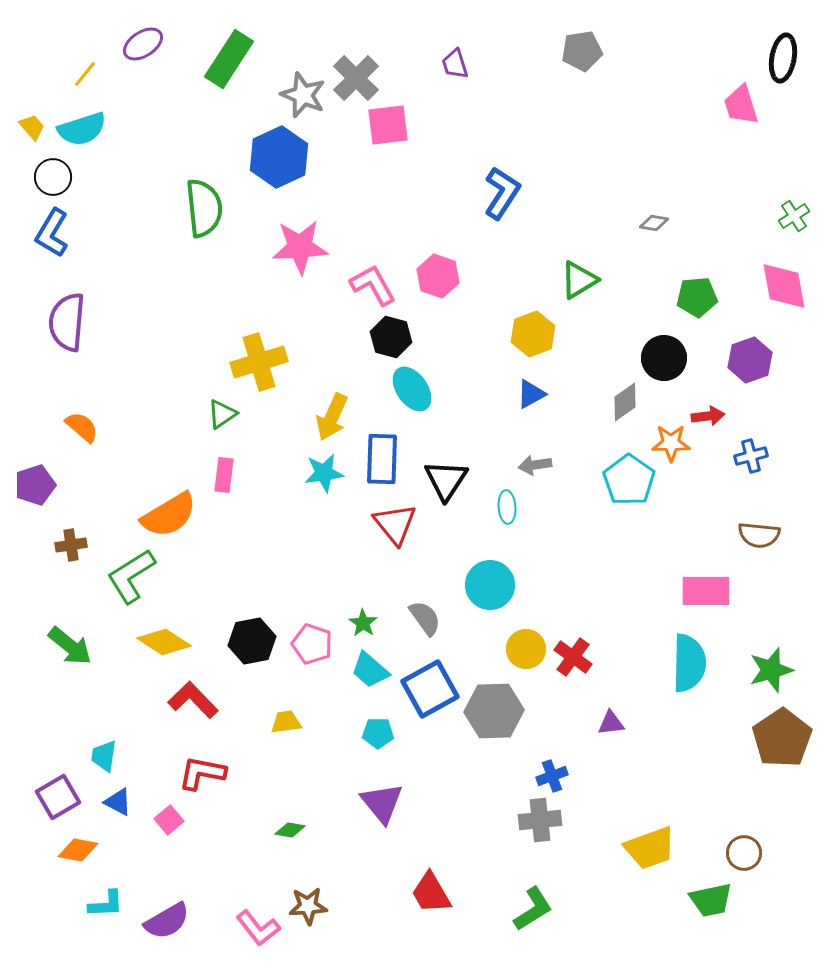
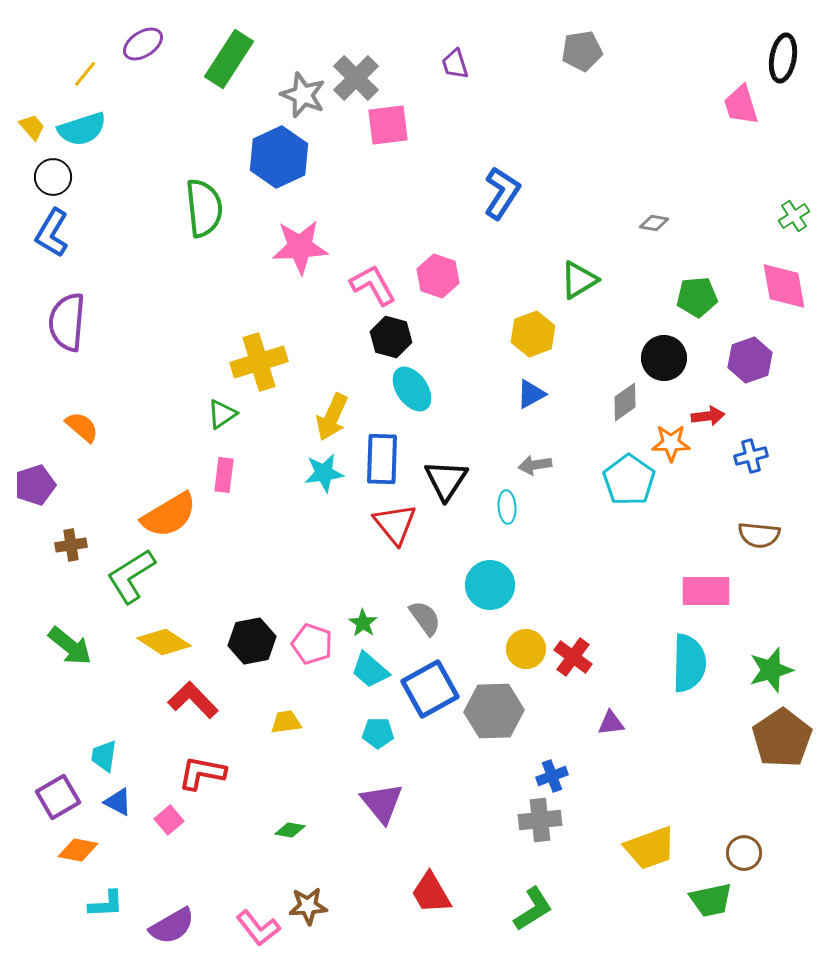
purple semicircle at (167, 921): moved 5 px right, 5 px down
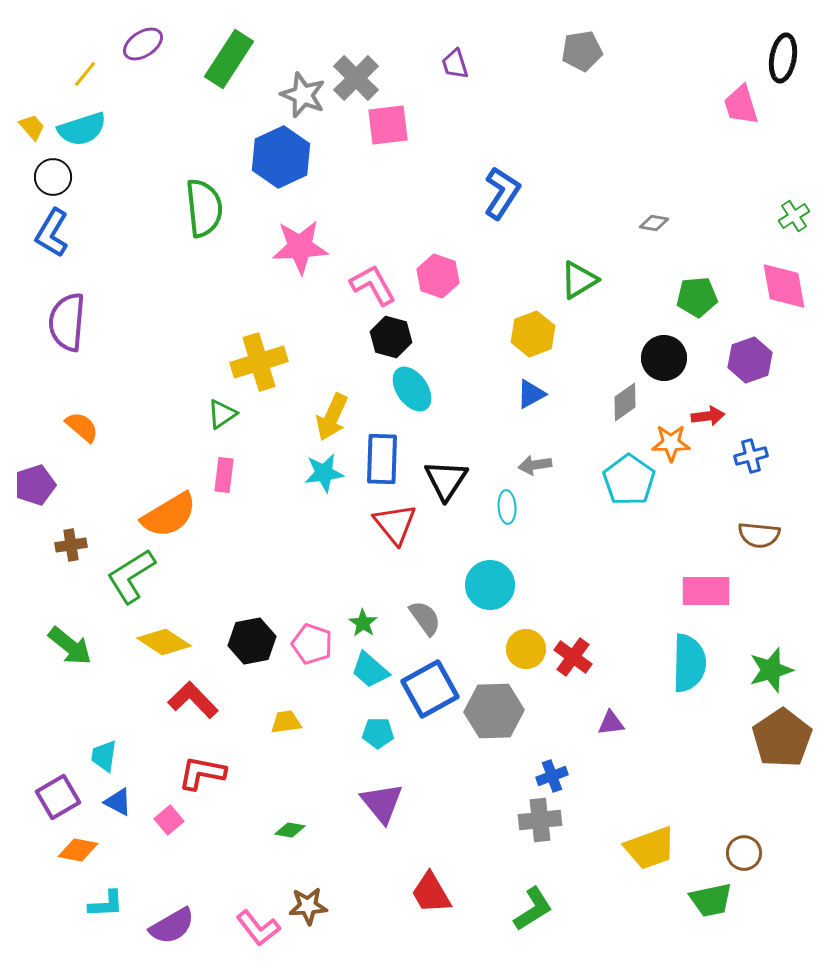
blue hexagon at (279, 157): moved 2 px right
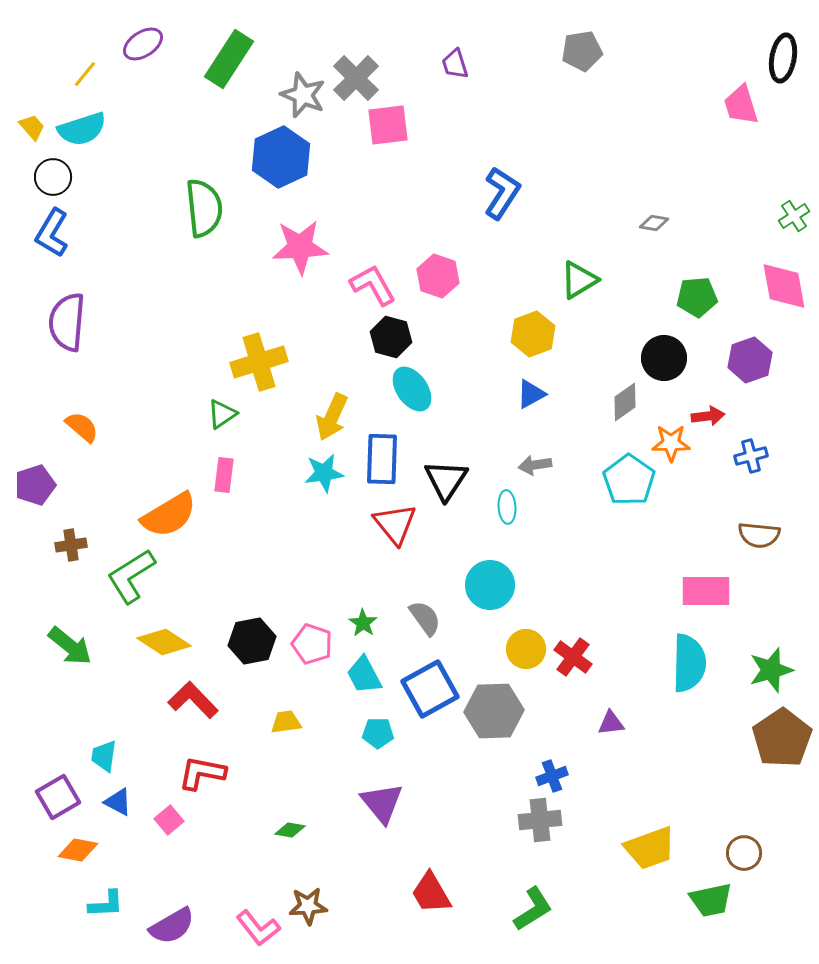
cyan trapezoid at (370, 670): moved 6 px left, 5 px down; rotated 21 degrees clockwise
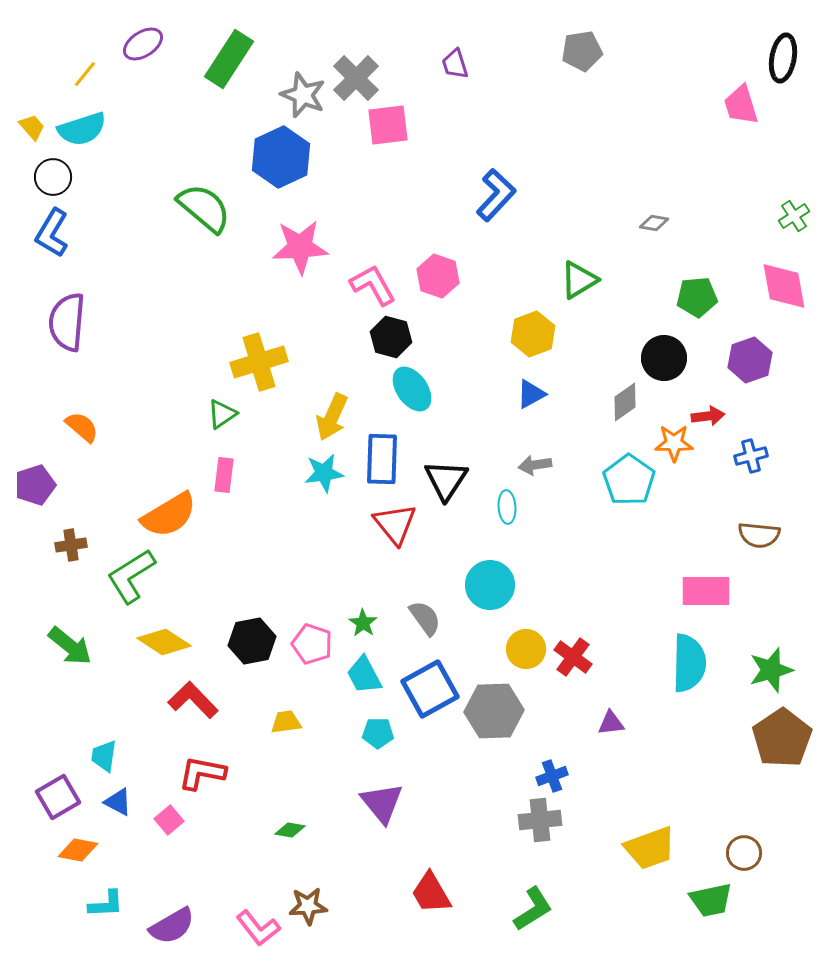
blue L-shape at (502, 193): moved 6 px left, 2 px down; rotated 10 degrees clockwise
green semicircle at (204, 208): rotated 44 degrees counterclockwise
orange star at (671, 443): moved 3 px right
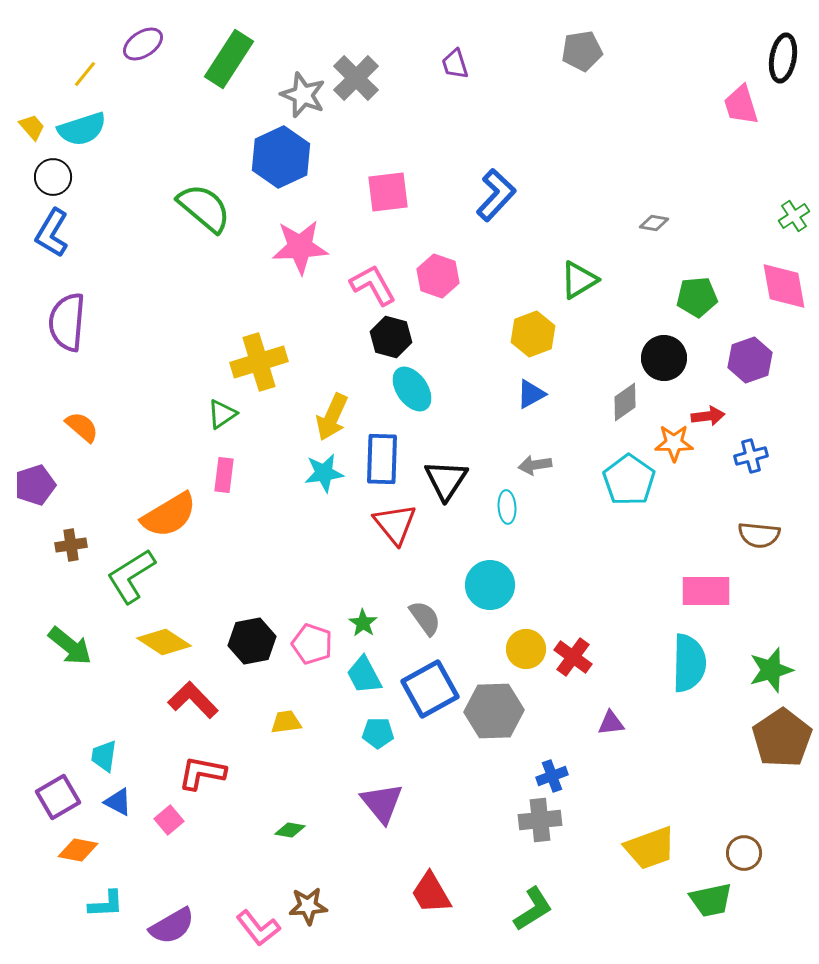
pink square at (388, 125): moved 67 px down
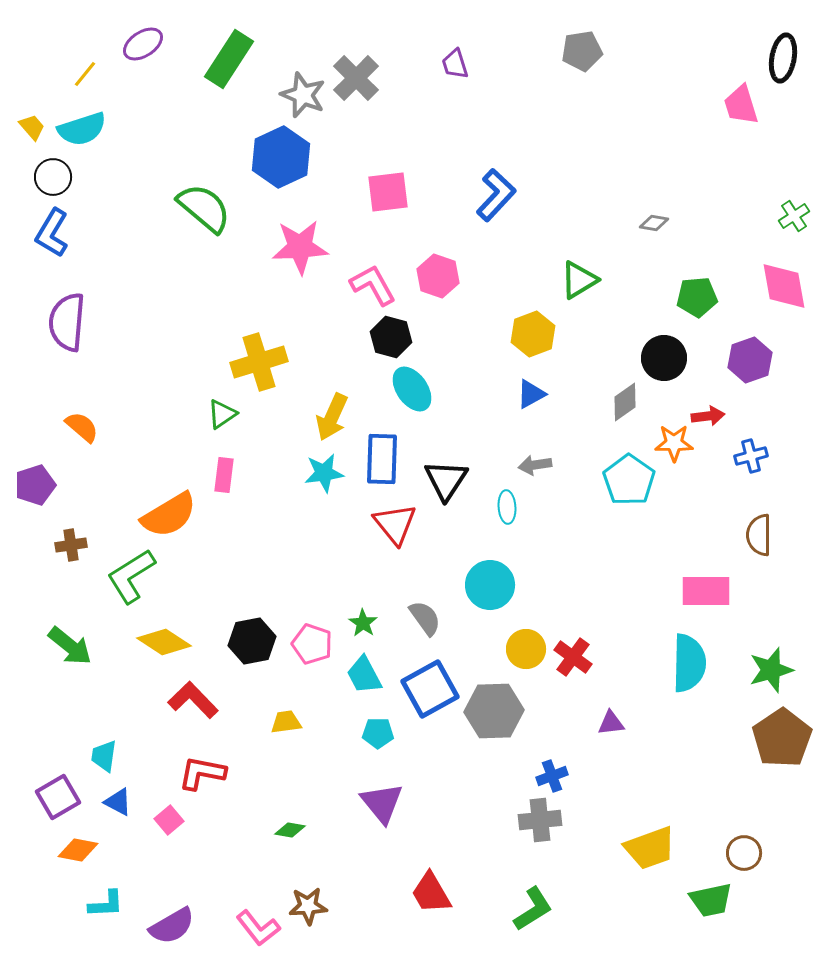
brown semicircle at (759, 535): rotated 84 degrees clockwise
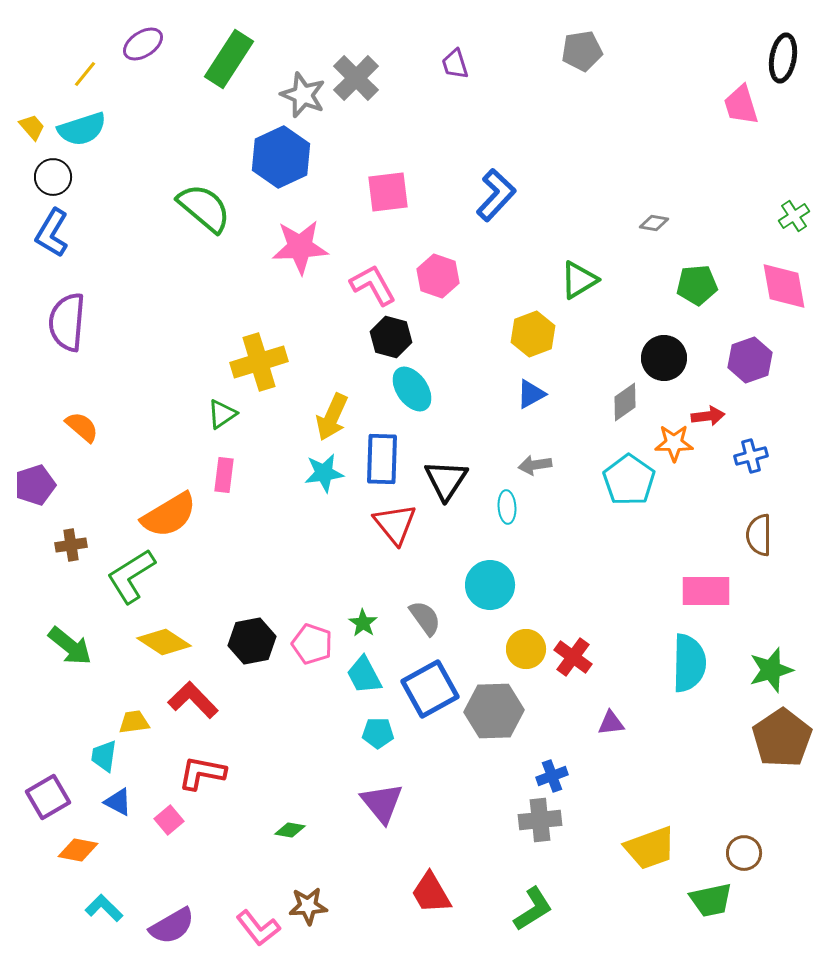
green pentagon at (697, 297): moved 12 px up
yellow trapezoid at (286, 722): moved 152 px left
purple square at (58, 797): moved 10 px left
cyan L-shape at (106, 904): moved 2 px left, 4 px down; rotated 132 degrees counterclockwise
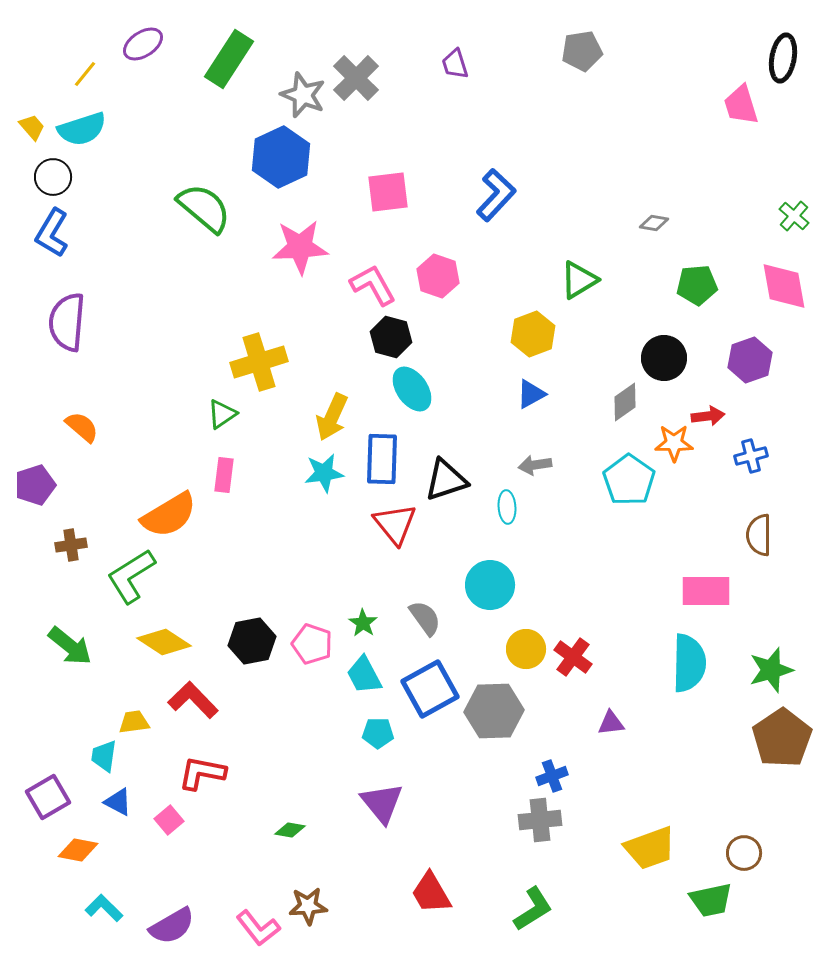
green cross at (794, 216): rotated 16 degrees counterclockwise
black triangle at (446, 480): rotated 39 degrees clockwise
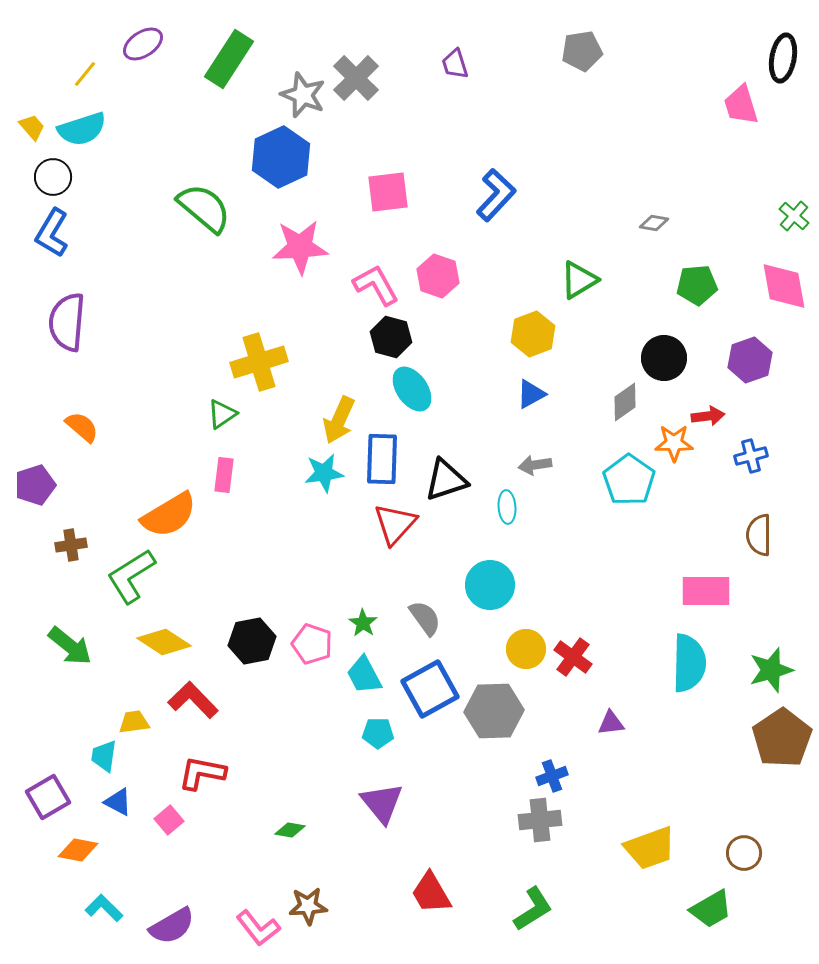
pink L-shape at (373, 285): moved 3 px right
yellow arrow at (332, 417): moved 7 px right, 3 px down
red triangle at (395, 524): rotated 21 degrees clockwise
green trapezoid at (711, 900): moved 9 px down; rotated 18 degrees counterclockwise
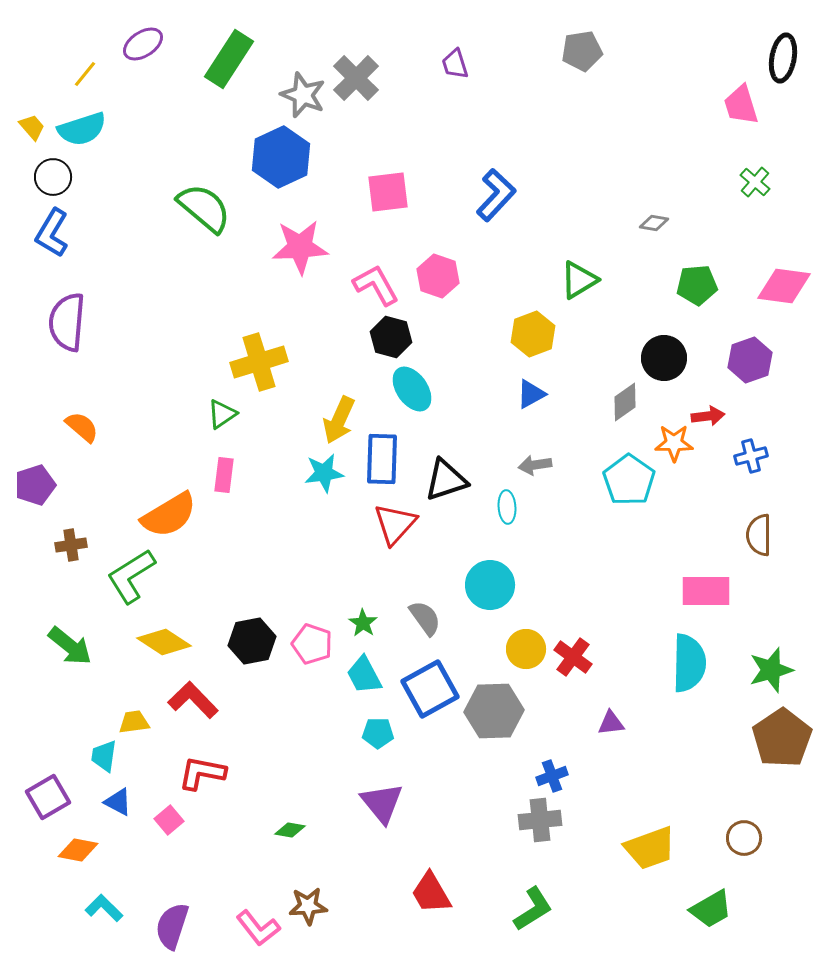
green cross at (794, 216): moved 39 px left, 34 px up
pink diamond at (784, 286): rotated 72 degrees counterclockwise
brown circle at (744, 853): moved 15 px up
purple semicircle at (172, 926): rotated 138 degrees clockwise
